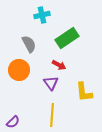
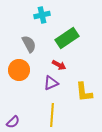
purple triangle: rotated 42 degrees clockwise
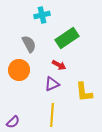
purple triangle: moved 1 px right, 1 px down
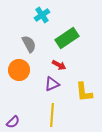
cyan cross: rotated 21 degrees counterclockwise
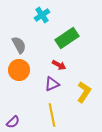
gray semicircle: moved 10 px left, 1 px down
yellow L-shape: rotated 140 degrees counterclockwise
yellow line: rotated 15 degrees counterclockwise
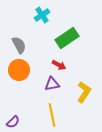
purple triangle: rotated 14 degrees clockwise
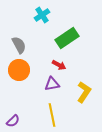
purple semicircle: moved 1 px up
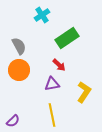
gray semicircle: moved 1 px down
red arrow: rotated 16 degrees clockwise
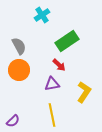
green rectangle: moved 3 px down
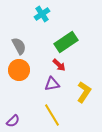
cyan cross: moved 1 px up
green rectangle: moved 1 px left, 1 px down
yellow line: rotated 20 degrees counterclockwise
